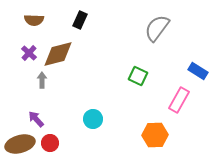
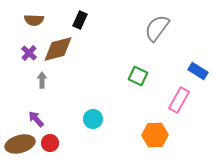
brown diamond: moved 5 px up
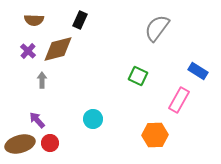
purple cross: moved 1 px left, 2 px up
purple arrow: moved 1 px right, 1 px down
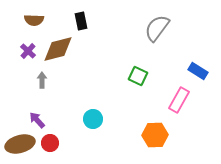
black rectangle: moved 1 px right, 1 px down; rotated 36 degrees counterclockwise
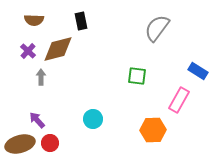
green square: moved 1 px left; rotated 18 degrees counterclockwise
gray arrow: moved 1 px left, 3 px up
orange hexagon: moved 2 px left, 5 px up
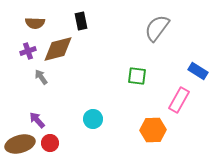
brown semicircle: moved 1 px right, 3 px down
purple cross: rotated 28 degrees clockwise
gray arrow: rotated 35 degrees counterclockwise
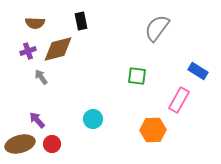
red circle: moved 2 px right, 1 px down
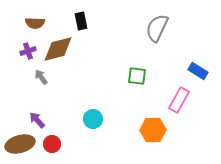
gray semicircle: rotated 12 degrees counterclockwise
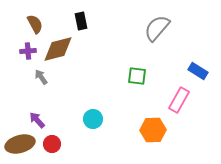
brown semicircle: moved 1 px down; rotated 120 degrees counterclockwise
gray semicircle: rotated 16 degrees clockwise
purple cross: rotated 14 degrees clockwise
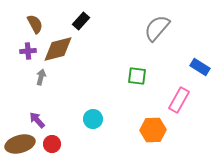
black rectangle: rotated 54 degrees clockwise
blue rectangle: moved 2 px right, 4 px up
gray arrow: rotated 49 degrees clockwise
